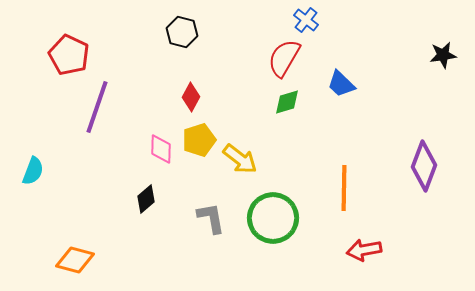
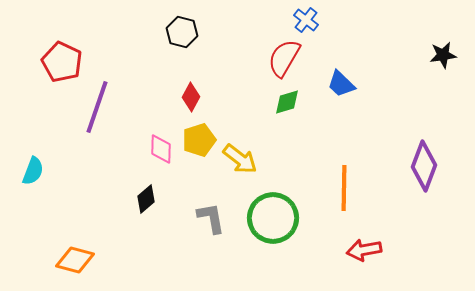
red pentagon: moved 7 px left, 7 px down
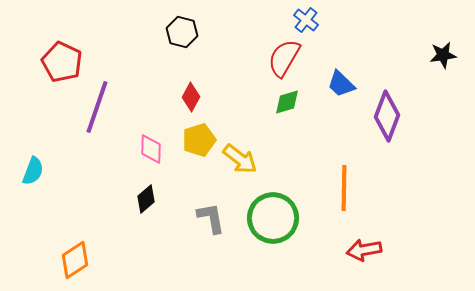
pink diamond: moved 10 px left
purple diamond: moved 37 px left, 50 px up
orange diamond: rotated 48 degrees counterclockwise
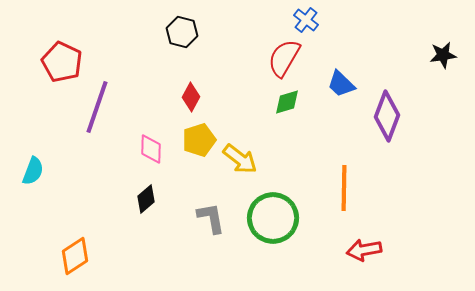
orange diamond: moved 4 px up
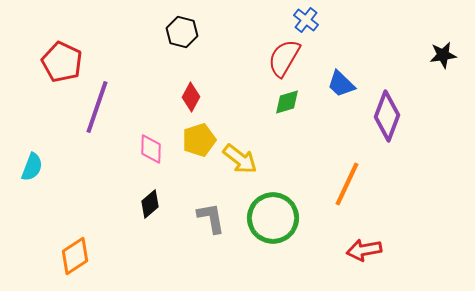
cyan semicircle: moved 1 px left, 4 px up
orange line: moved 3 px right, 4 px up; rotated 24 degrees clockwise
black diamond: moved 4 px right, 5 px down
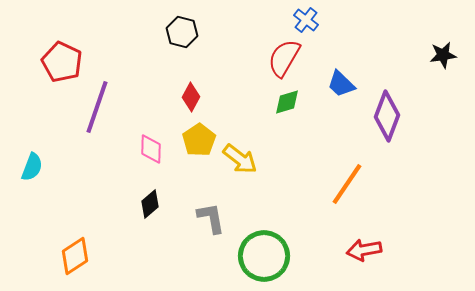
yellow pentagon: rotated 16 degrees counterclockwise
orange line: rotated 9 degrees clockwise
green circle: moved 9 px left, 38 px down
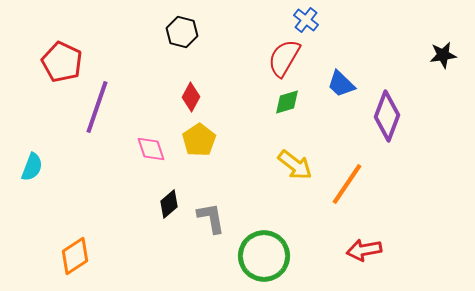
pink diamond: rotated 20 degrees counterclockwise
yellow arrow: moved 55 px right, 6 px down
black diamond: moved 19 px right
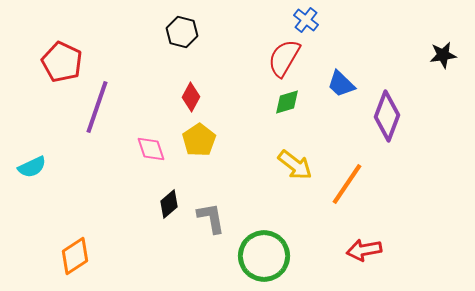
cyan semicircle: rotated 44 degrees clockwise
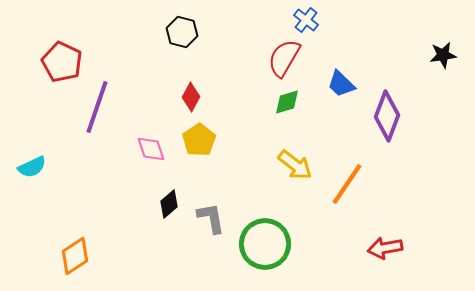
red arrow: moved 21 px right, 2 px up
green circle: moved 1 px right, 12 px up
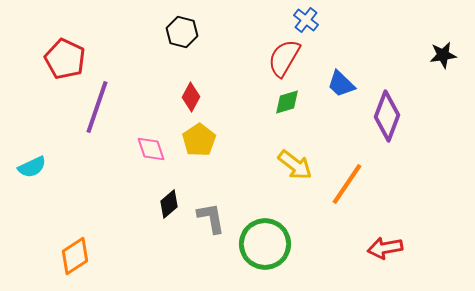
red pentagon: moved 3 px right, 3 px up
